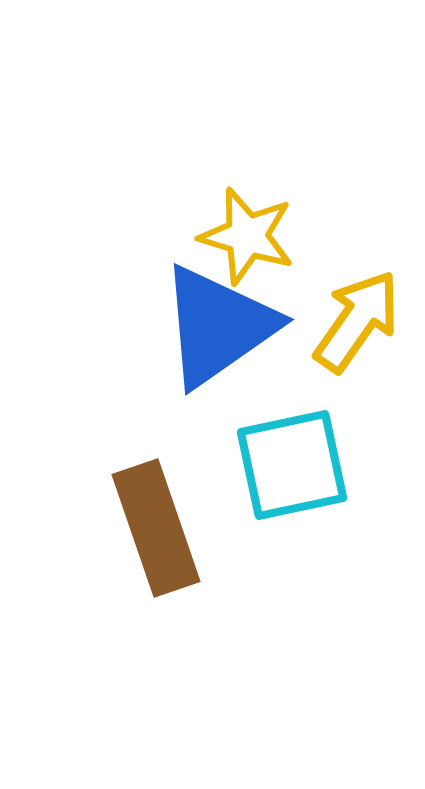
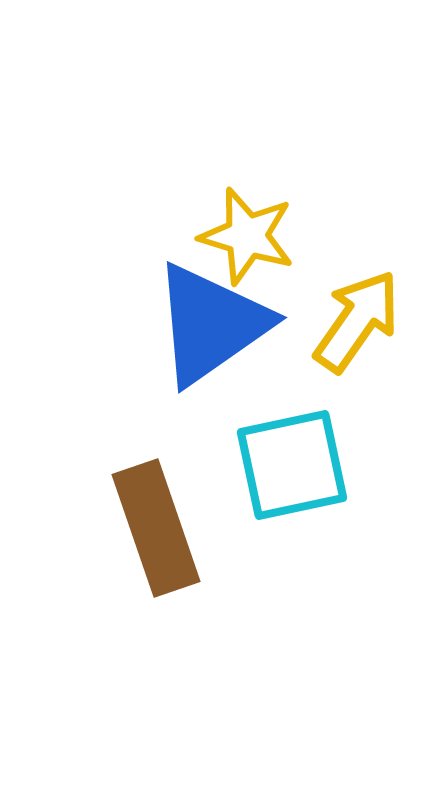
blue triangle: moved 7 px left, 2 px up
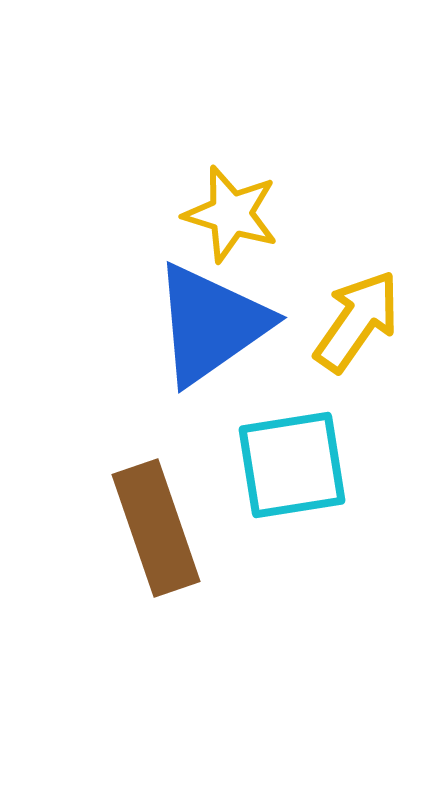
yellow star: moved 16 px left, 22 px up
cyan square: rotated 3 degrees clockwise
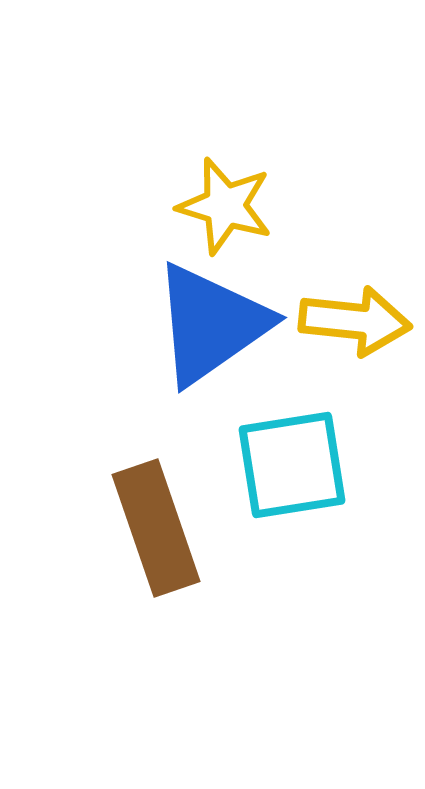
yellow star: moved 6 px left, 8 px up
yellow arrow: moved 2 px left; rotated 61 degrees clockwise
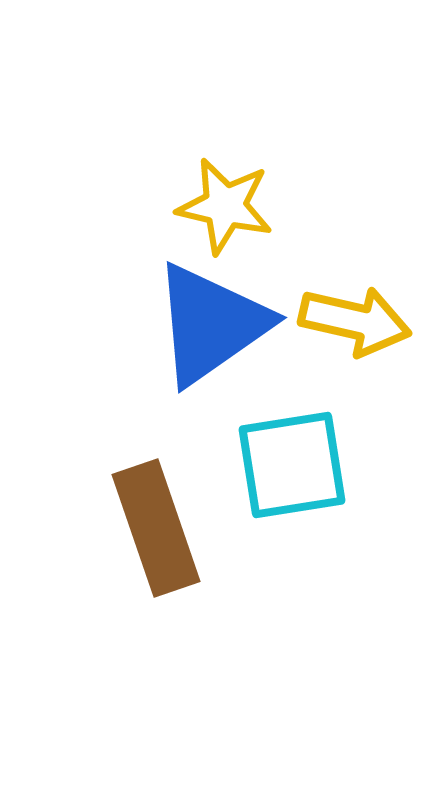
yellow star: rotated 4 degrees counterclockwise
yellow arrow: rotated 7 degrees clockwise
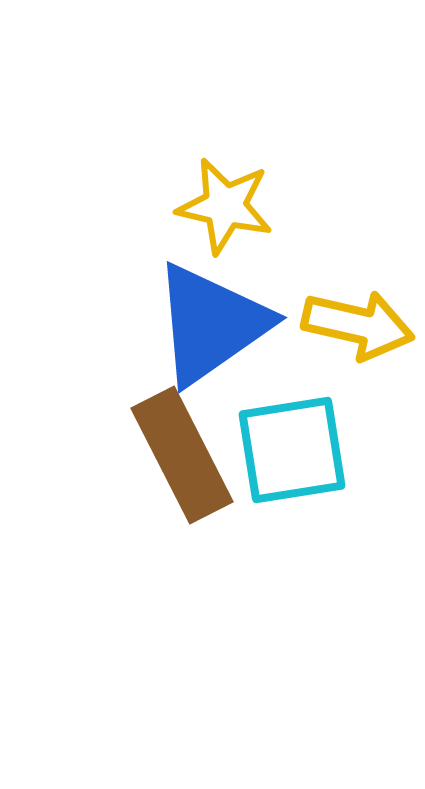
yellow arrow: moved 3 px right, 4 px down
cyan square: moved 15 px up
brown rectangle: moved 26 px right, 73 px up; rotated 8 degrees counterclockwise
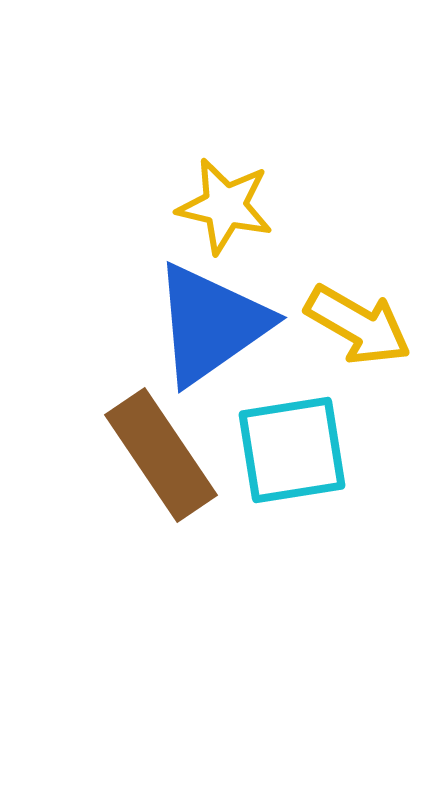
yellow arrow: rotated 17 degrees clockwise
brown rectangle: moved 21 px left; rotated 7 degrees counterclockwise
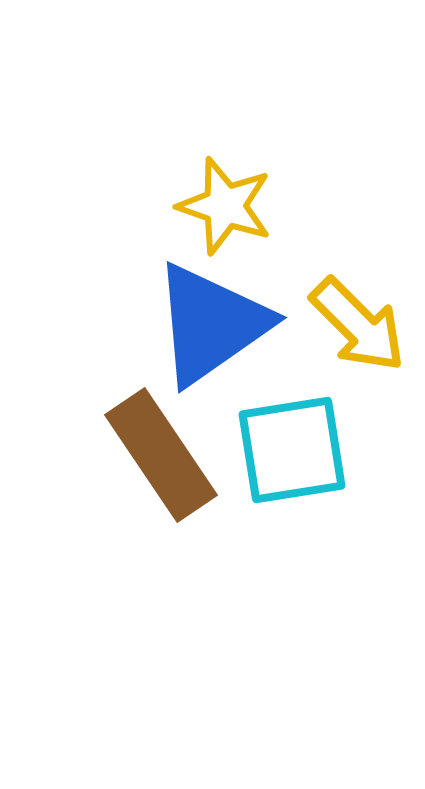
yellow star: rotated 6 degrees clockwise
yellow arrow: rotated 15 degrees clockwise
